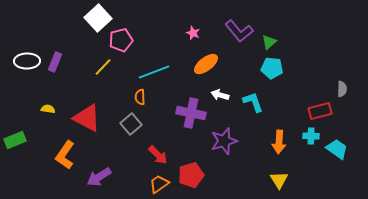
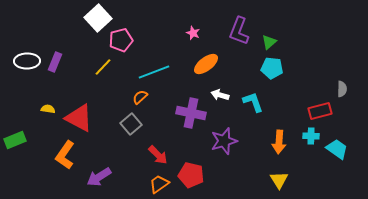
purple L-shape: rotated 60 degrees clockwise
orange semicircle: rotated 49 degrees clockwise
red triangle: moved 8 px left
red pentagon: rotated 30 degrees clockwise
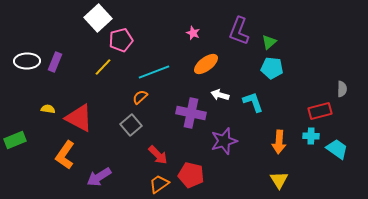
gray square: moved 1 px down
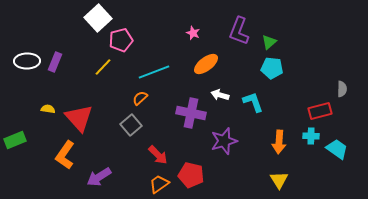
orange semicircle: moved 1 px down
red triangle: rotated 20 degrees clockwise
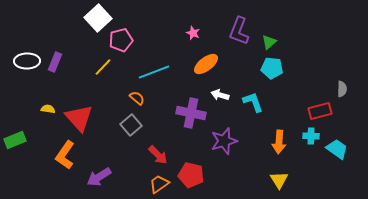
orange semicircle: moved 3 px left; rotated 84 degrees clockwise
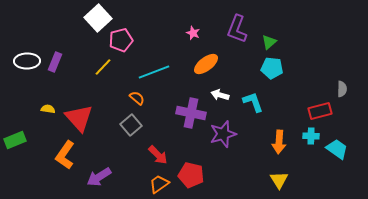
purple L-shape: moved 2 px left, 2 px up
purple star: moved 1 px left, 7 px up
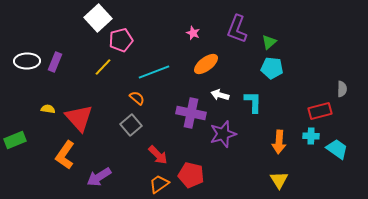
cyan L-shape: rotated 20 degrees clockwise
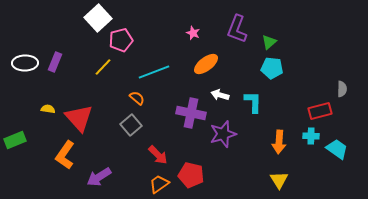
white ellipse: moved 2 px left, 2 px down
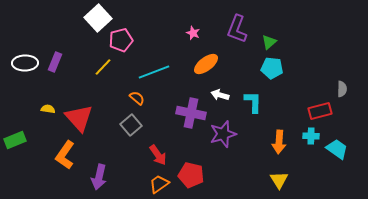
red arrow: rotated 10 degrees clockwise
purple arrow: rotated 45 degrees counterclockwise
